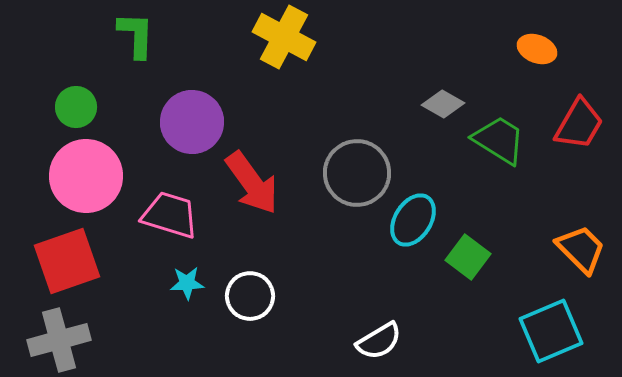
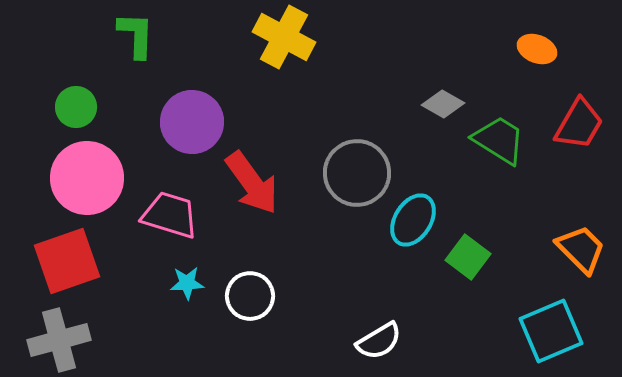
pink circle: moved 1 px right, 2 px down
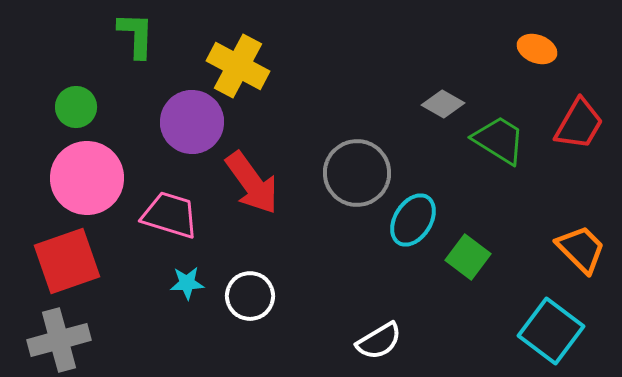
yellow cross: moved 46 px left, 29 px down
cyan square: rotated 30 degrees counterclockwise
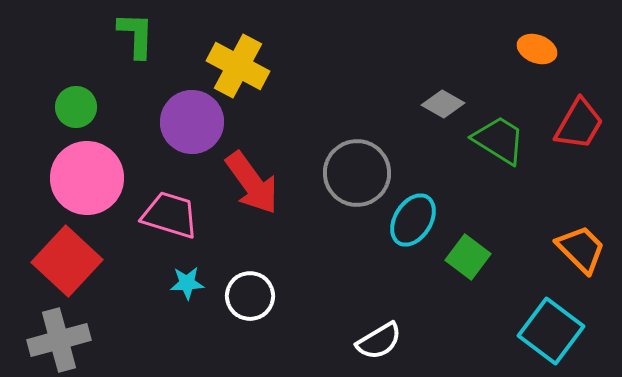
red square: rotated 28 degrees counterclockwise
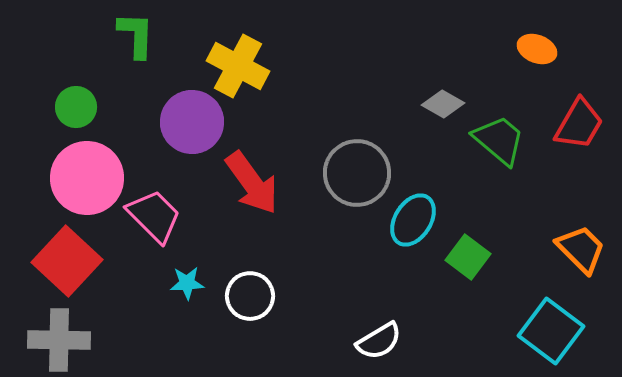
green trapezoid: rotated 8 degrees clockwise
pink trapezoid: moved 16 px left, 1 px down; rotated 28 degrees clockwise
gray cross: rotated 16 degrees clockwise
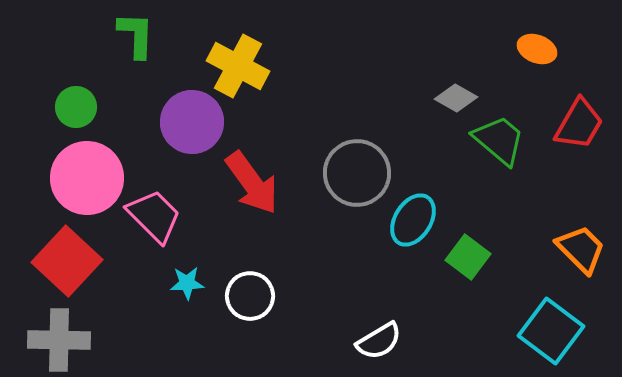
gray diamond: moved 13 px right, 6 px up
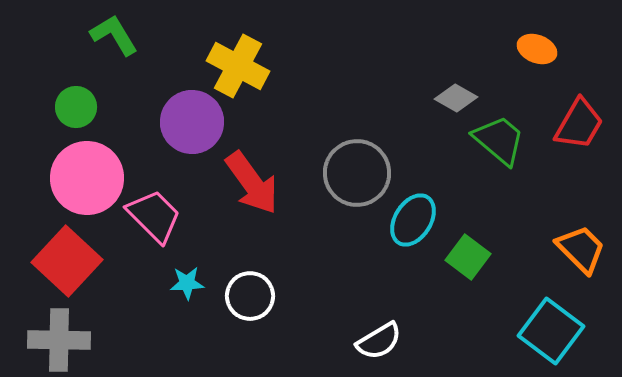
green L-shape: moved 22 px left; rotated 33 degrees counterclockwise
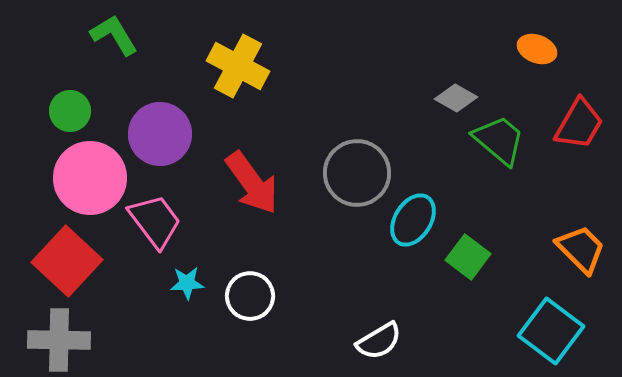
green circle: moved 6 px left, 4 px down
purple circle: moved 32 px left, 12 px down
pink circle: moved 3 px right
pink trapezoid: moved 1 px right, 5 px down; rotated 8 degrees clockwise
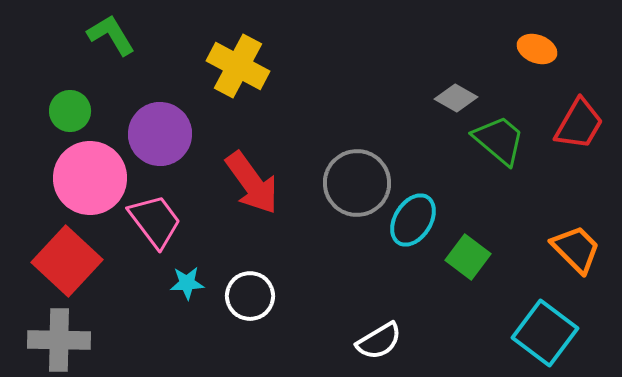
green L-shape: moved 3 px left
gray circle: moved 10 px down
orange trapezoid: moved 5 px left
cyan square: moved 6 px left, 2 px down
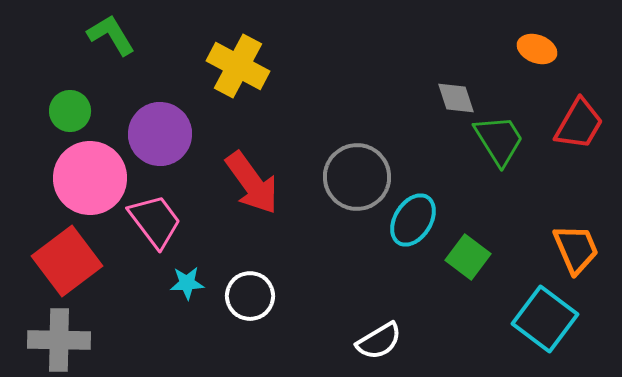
gray diamond: rotated 42 degrees clockwise
green trapezoid: rotated 18 degrees clockwise
gray circle: moved 6 px up
orange trapezoid: rotated 22 degrees clockwise
red square: rotated 10 degrees clockwise
cyan square: moved 14 px up
